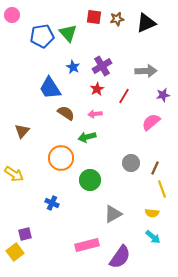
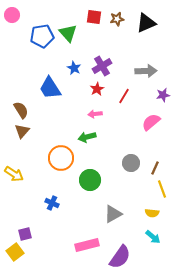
blue star: moved 1 px right, 1 px down
brown semicircle: moved 45 px left, 3 px up; rotated 24 degrees clockwise
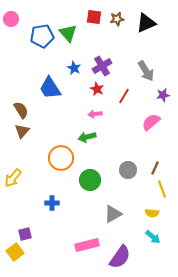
pink circle: moved 1 px left, 4 px down
gray arrow: rotated 60 degrees clockwise
red star: rotated 16 degrees counterclockwise
gray circle: moved 3 px left, 7 px down
yellow arrow: moved 1 px left, 4 px down; rotated 96 degrees clockwise
blue cross: rotated 24 degrees counterclockwise
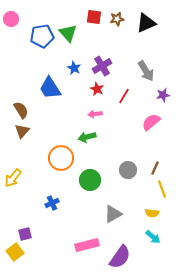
blue cross: rotated 24 degrees counterclockwise
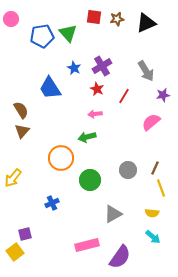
yellow line: moved 1 px left, 1 px up
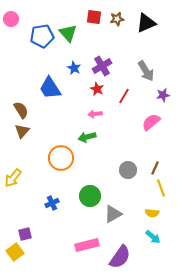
green circle: moved 16 px down
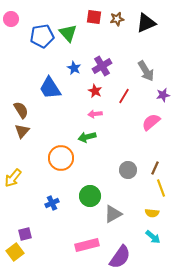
red star: moved 2 px left, 2 px down
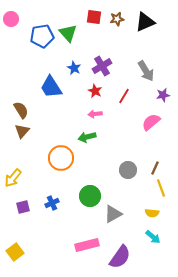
black triangle: moved 1 px left, 1 px up
blue trapezoid: moved 1 px right, 1 px up
purple square: moved 2 px left, 27 px up
